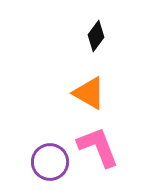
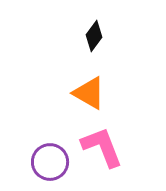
black diamond: moved 2 px left
pink L-shape: moved 4 px right
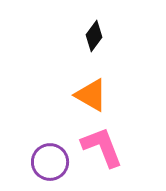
orange triangle: moved 2 px right, 2 px down
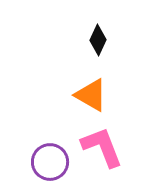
black diamond: moved 4 px right, 4 px down; rotated 12 degrees counterclockwise
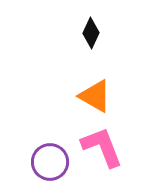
black diamond: moved 7 px left, 7 px up
orange triangle: moved 4 px right, 1 px down
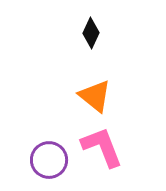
orange triangle: rotated 9 degrees clockwise
purple circle: moved 1 px left, 2 px up
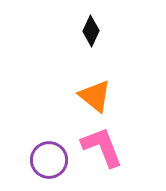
black diamond: moved 2 px up
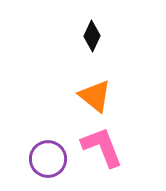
black diamond: moved 1 px right, 5 px down
purple circle: moved 1 px left, 1 px up
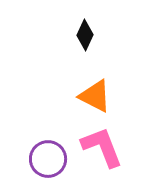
black diamond: moved 7 px left, 1 px up
orange triangle: rotated 12 degrees counterclockwise
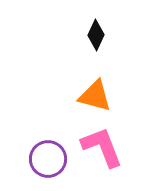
black diamond: moved 11 px right
orange triangle: rotated 12 degrees counterclockwise
